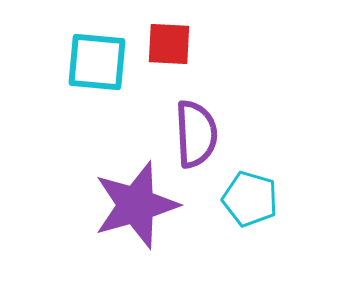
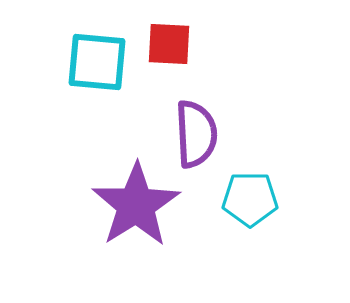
cyan pentagon: rotated 16 degrees counterclockwise
purple star: rotated 16 degrees counterclockwise
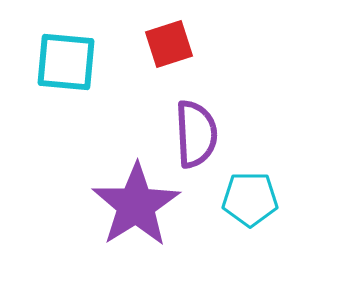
red square: rotated 21 degrees counterclockwise
cyan square: moved 31 px left
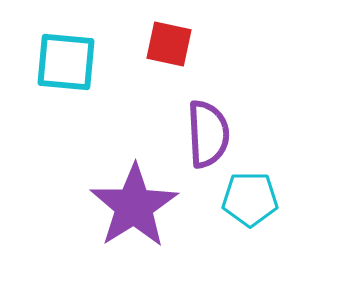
red square: rotated 30 degrees clockwise
purple semicircle: moved 12 px right
purple star: moved 2 px left, 1 px down
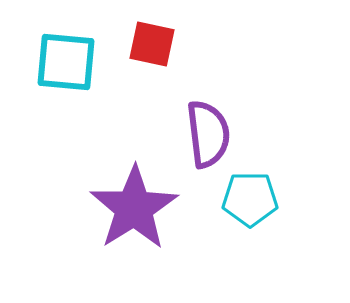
red square: moved 17 px left
purple semicircle: rotated 4 degrees counterclockwise
purple star: moved 2 px down
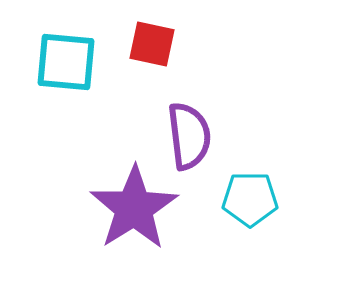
purple semicircle: moved 19 px left, 2 px down
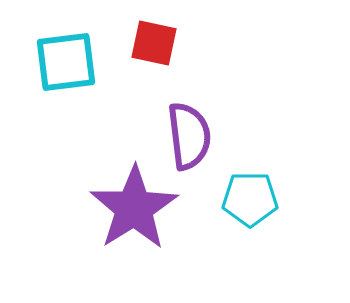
red square: moved 2 px right, 1 px up
cyan square: rotated 12 degrees counterclockwise
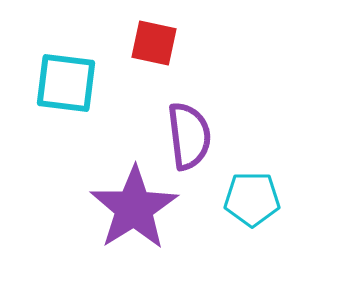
cyan square: moved 21 px down; rotated 14 degrees clockwise
cyan pentagon: moved 2 px right
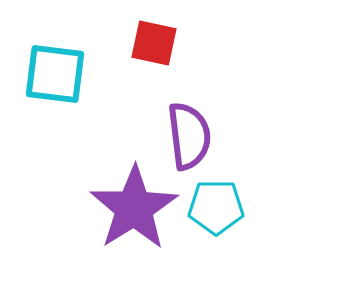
cyan square: moved 11 px left, 9 px up
cyan pentagon: moved 36 px left, 8 px down
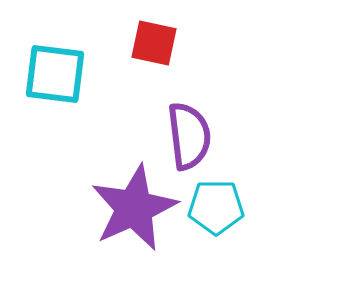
purple star: rotated 8 degrees clockwise
